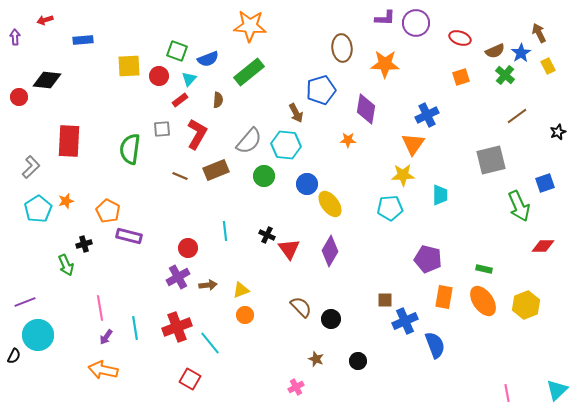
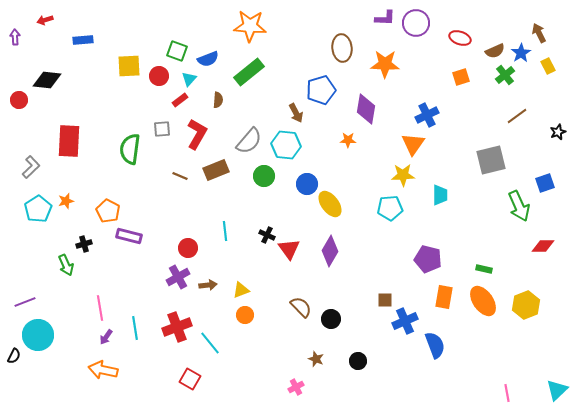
green cross at (505, 75): rotated 12 degrees clockwise
red circle at (19, 97): moved 3 px down
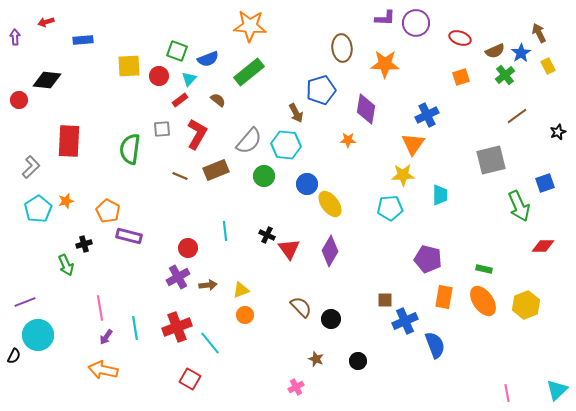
red arrow at (45, 20): moved 1 px right, 2 px down
brown semicircle at (218, 100): rotated 56 degrees counterclockwise
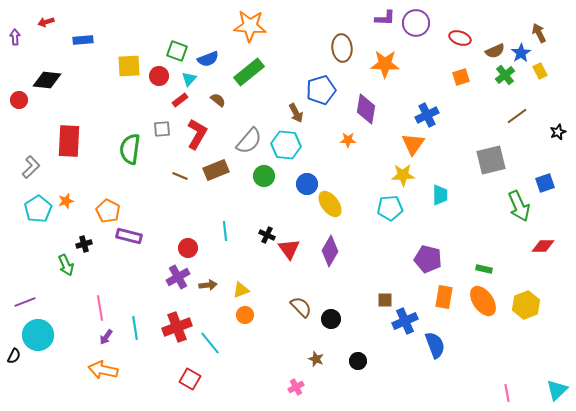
yellow rectangle at (548, 66): moved 8 px left, 5 px down
